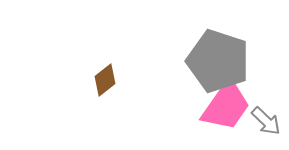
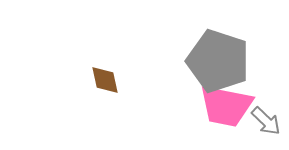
brown diamond: rotated 64 degrees counterclockwise
pink trapezoid: rotated 66 degrees clockwise
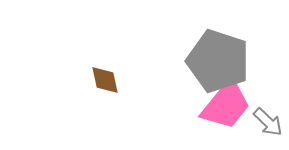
pink trapezoid: moved 1 px up; rotated 62 degrees counterclockwise
gray arrow: moved 2 px right, 1 px down
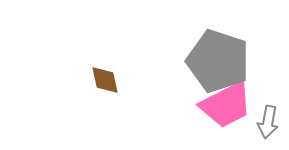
pink trapezoid: rotated 24 degrees clockwise
gray arrow: rotated 56 degrees clockwise
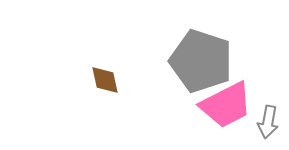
gray pentagon: moved 17 px left
